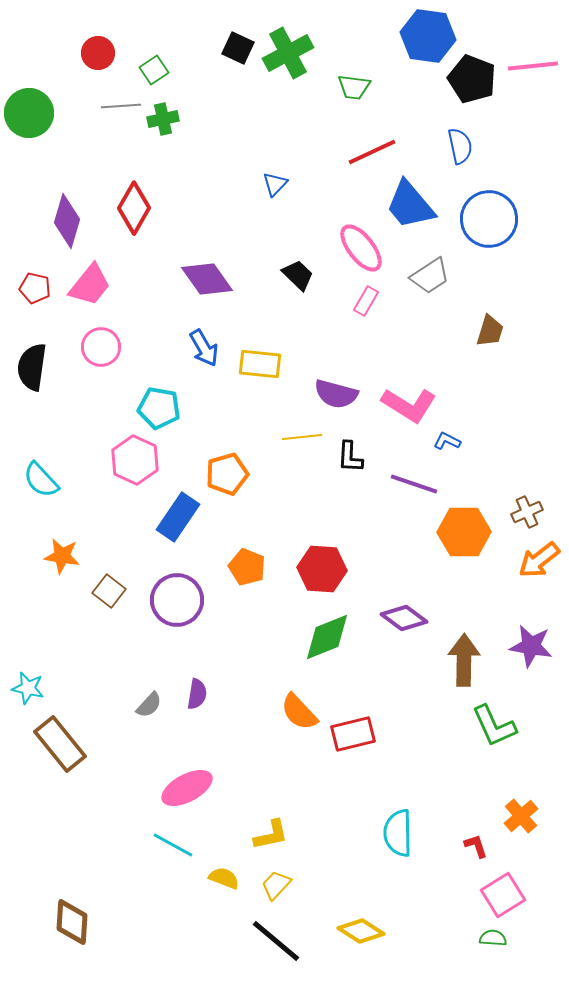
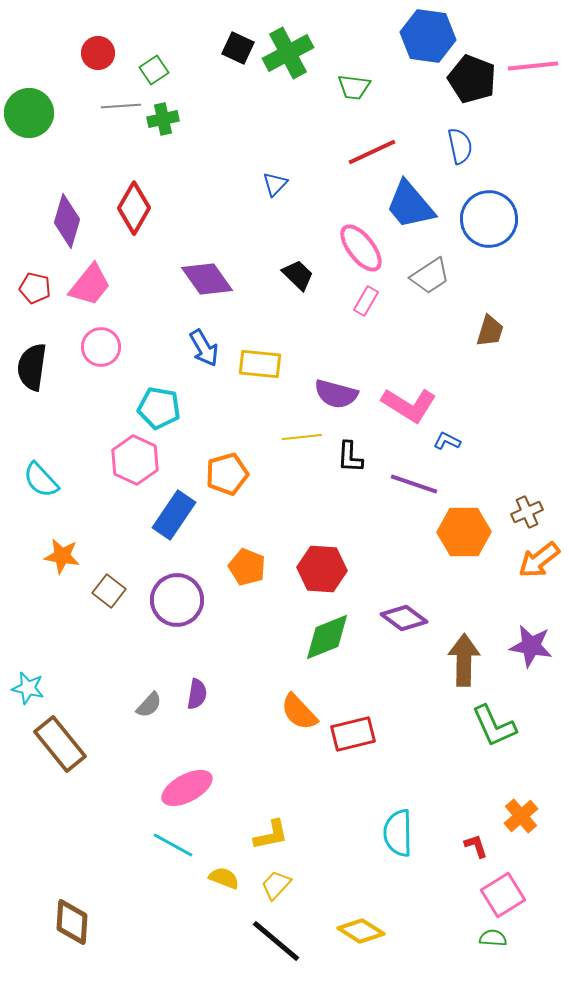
blue rectangle at (178, 517): moved 4 px left, 2 px up
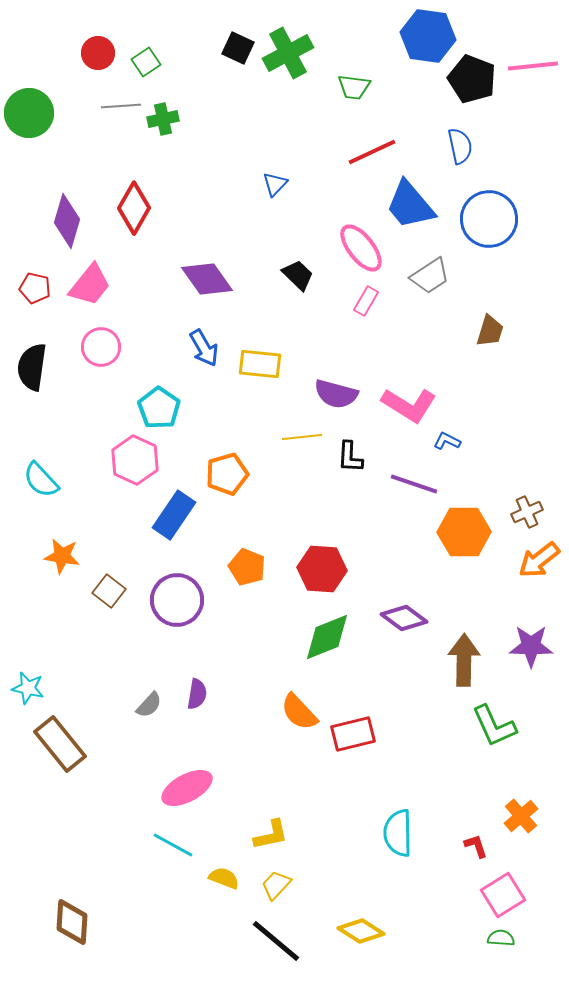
green square at (154, 70): moved 8 px left, 8 px up
cyan pentagon at (159, 408): rotated 24 degrees clockwise
purple star at (531, 646): rotated 9 degrees counterclockwise
green semicircle at (493, 938): moved 8 px right
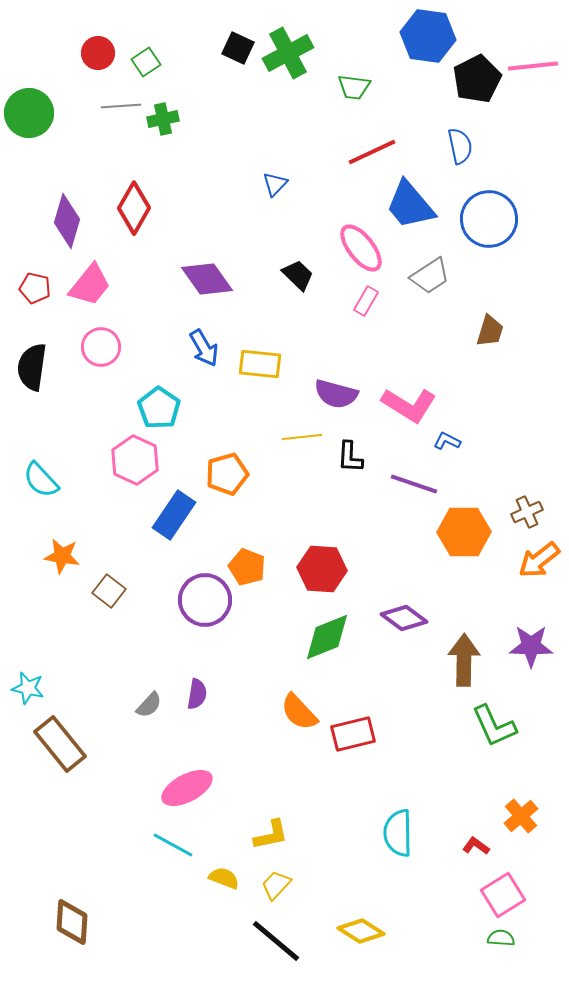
black pentagon at (472, 79): moved 5 px right; rotated 24 degrees clockwise
purple circle at (177, 600): moved 28 px right
red L-shape at (476, 846): rotated 36 degrees counterclockwise
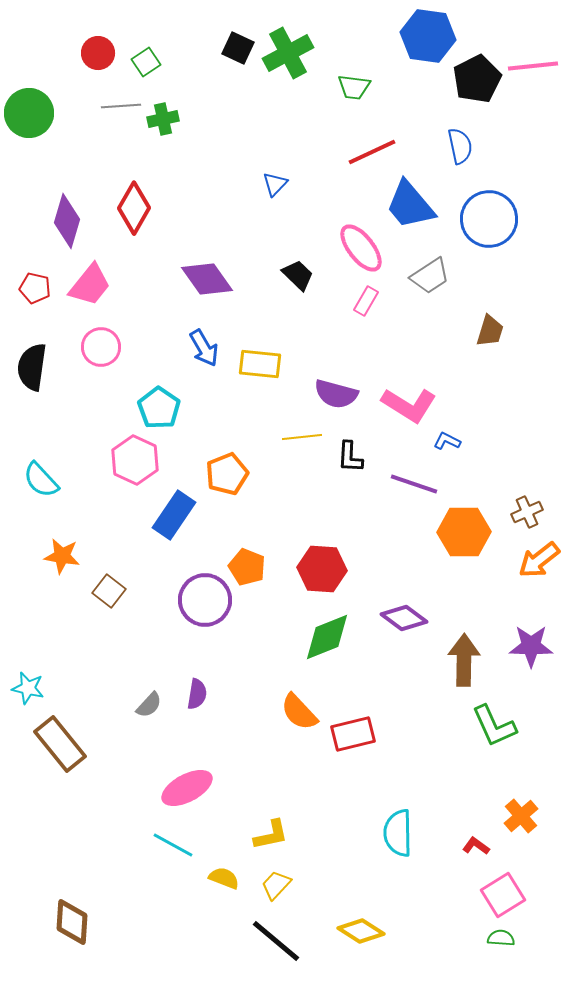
orange pentagon at (227, 474): rotated 6 degrees counterclockwise
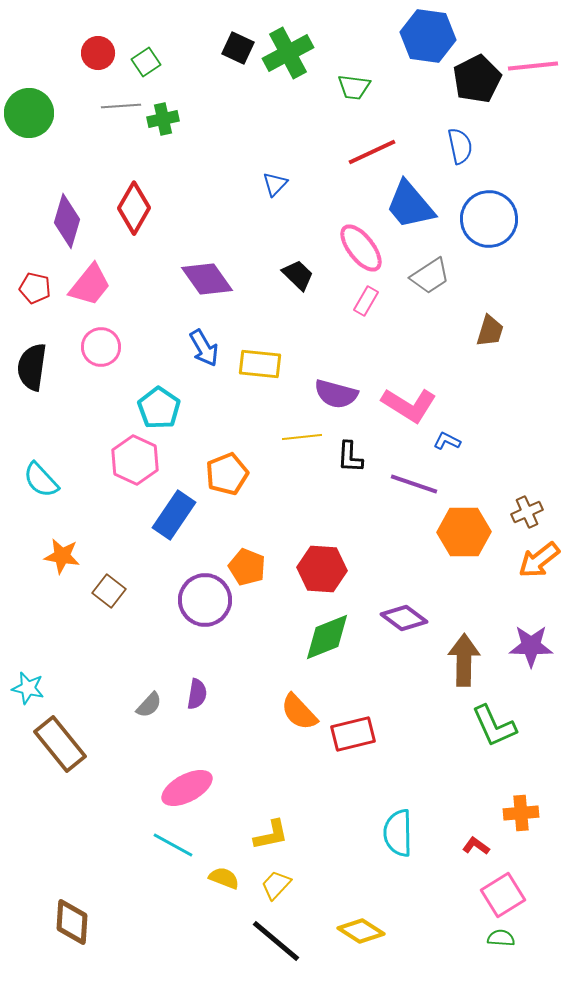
orange cross at (521, 816): moved 3 px up; rotated 36 degrees clockwise
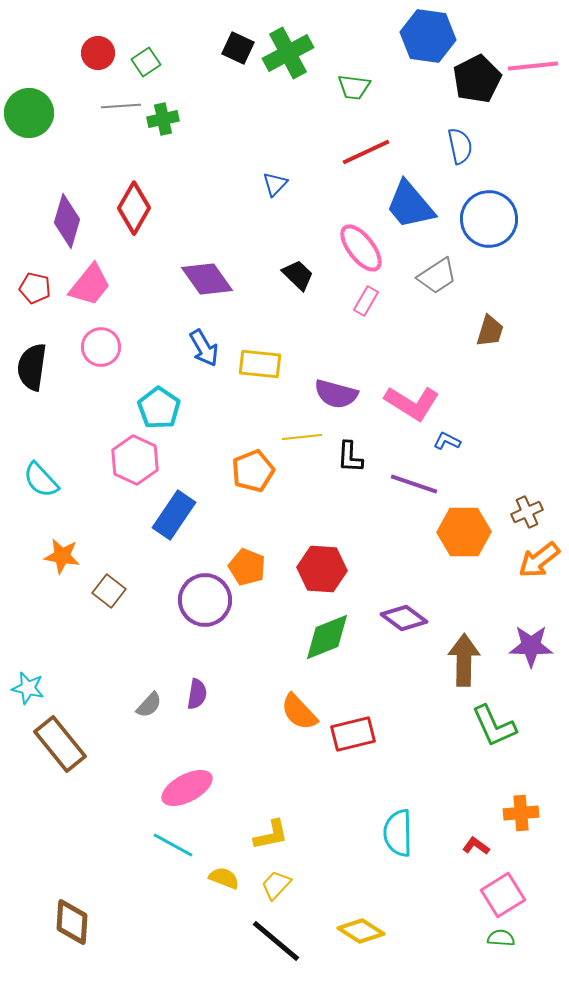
red line at (372, 152): moved 6 px left
gray trapezoid at (430, 276): moved 7 px right
pink L-shape at (409, 405): moved 3 px right, 2 px up
orange pentagon at (227, 474): moved 26 px right, 3 px up
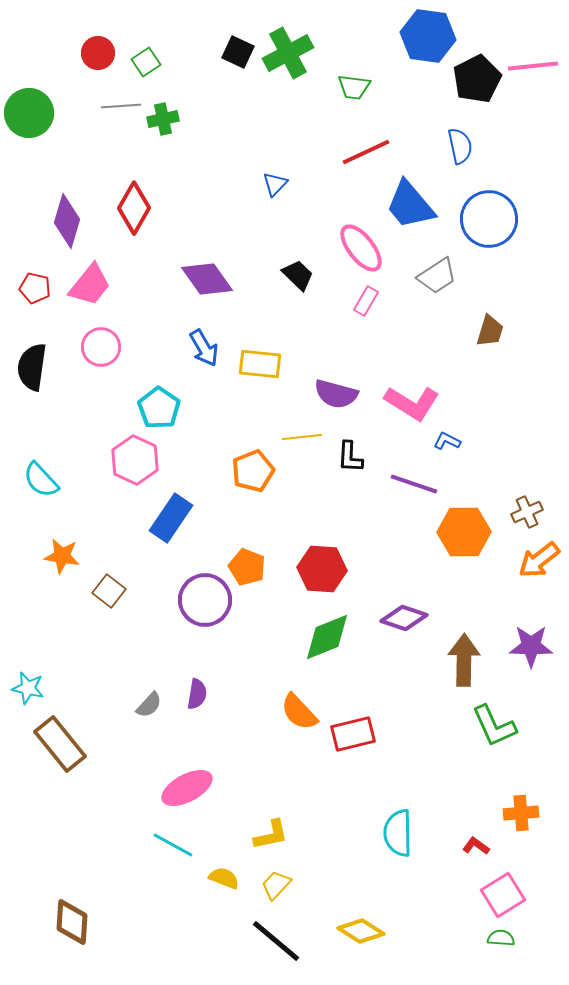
black square at (238, 48): moved 4 px down
blue rectangle at (174, 515): moved 3 px left, 3 px down
purple diamond at (404, 618): rotated 18 degrees counterclockwise
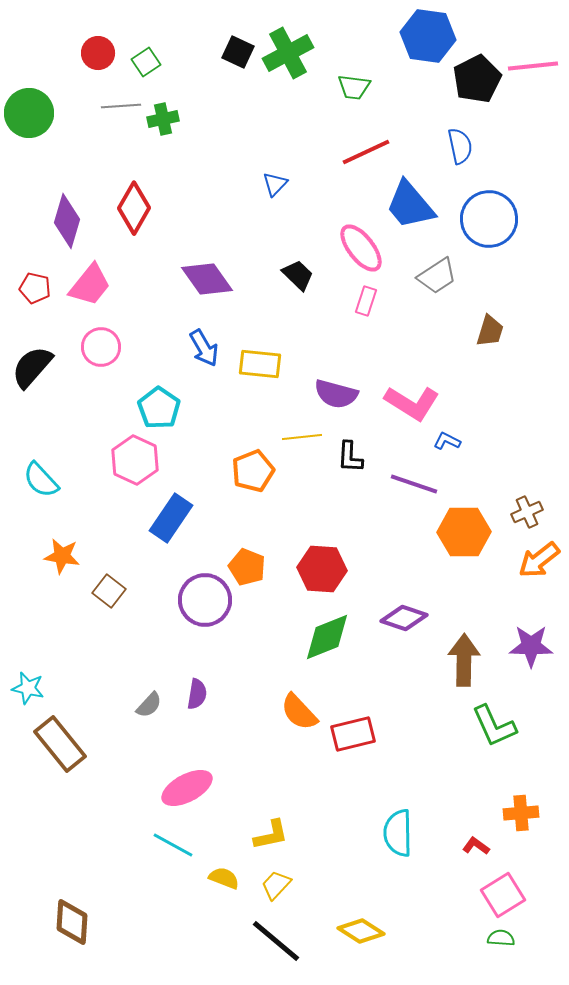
pink rectangle at (366, 301): rotated 12 degrees counterclockwise
black semicircle at (32, 367): rotated 33 degrees clockwise
